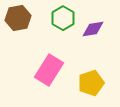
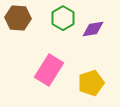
brown hexagon: rotated 15 degrees clockwise
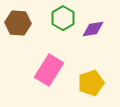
brown hexagon: moved 5 px down
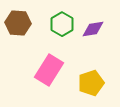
green hexagon: moved 1 px left, 6 px down
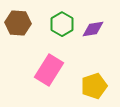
yellow pentagon: moved 3 px right, 3 px down
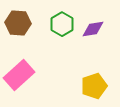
pink rectangle: moved 30 px left, 5 px down; rotated 16 degrees clockwise
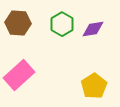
yellow pentagon: rotated 15 degrees counterclockwise
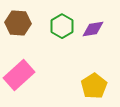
green hexagon: moved 2 px down
